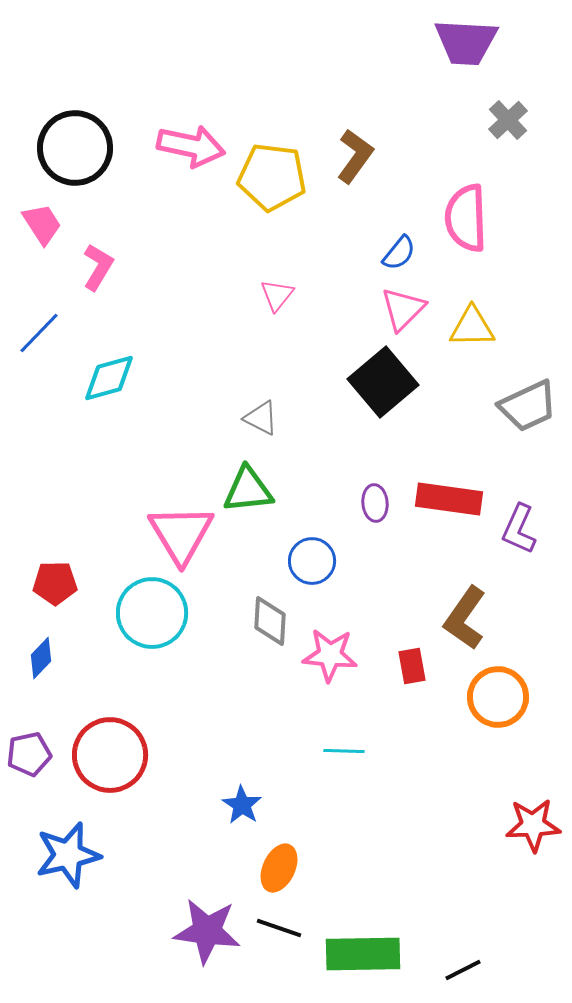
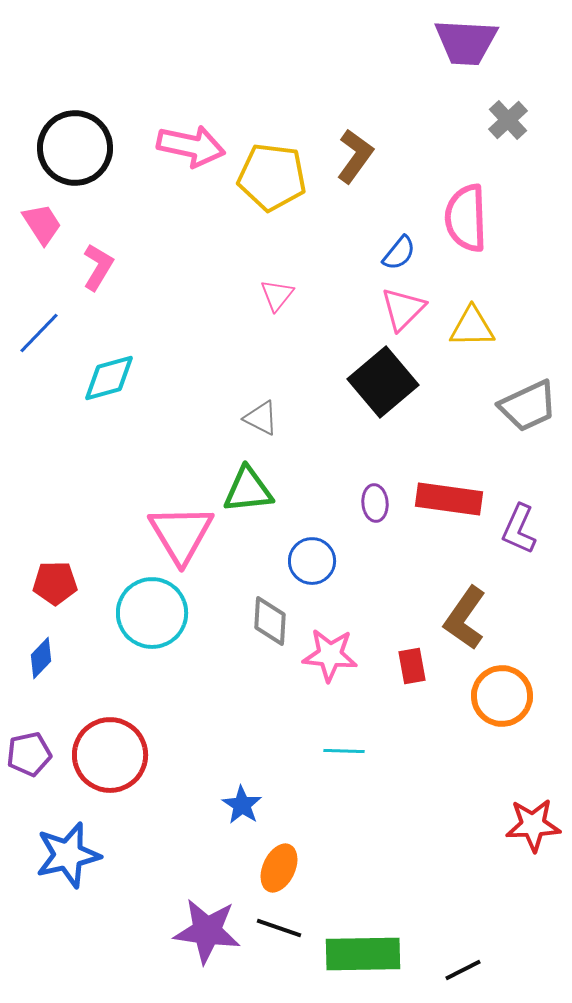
orange circle at (498, 697): moved 4 px right, 1 px up
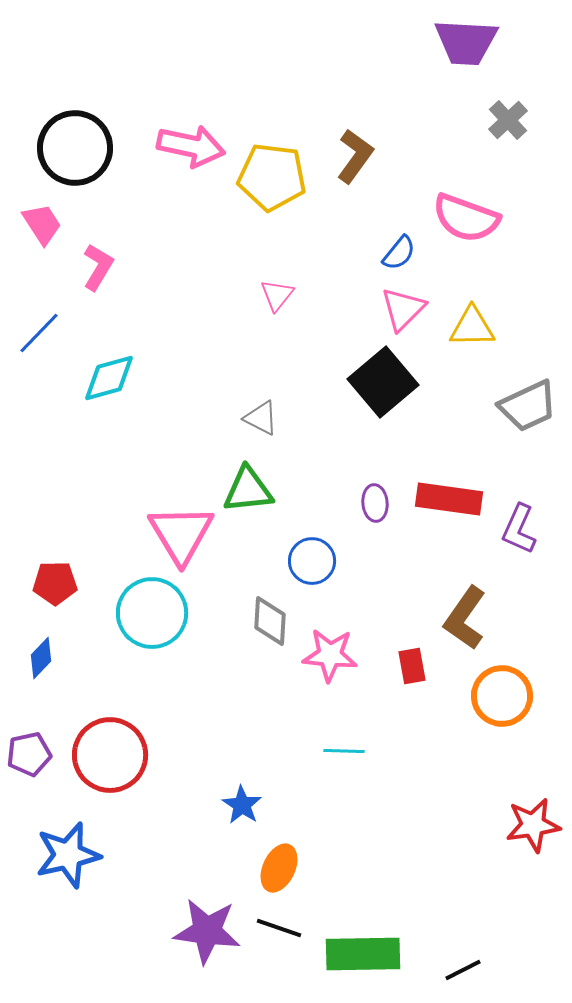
pink semicircle at (466, 218): rotated 68 degrees counterclockwise
red star at (533, 825): rotated 6 degrees counterclockwise
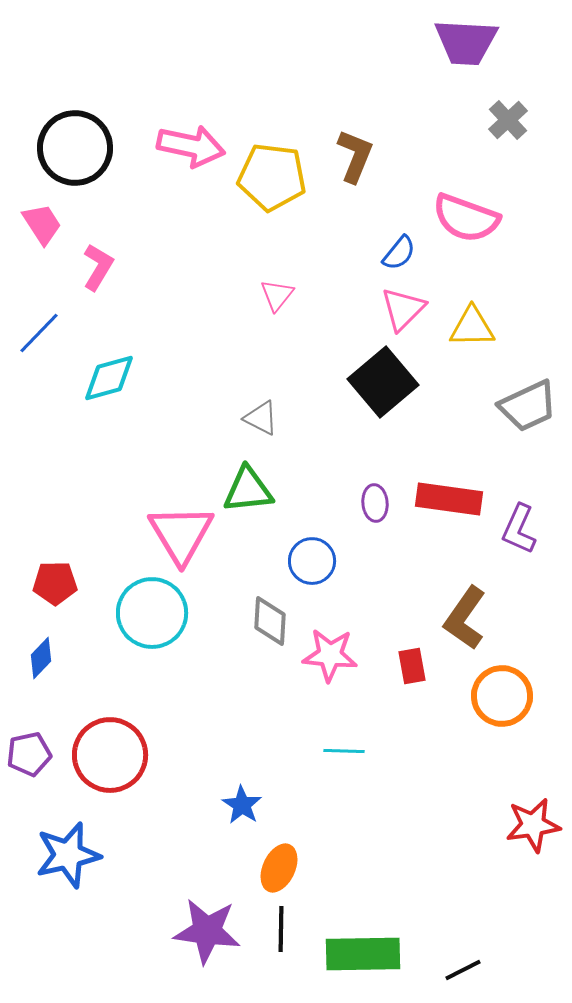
brown L-shape at (355, 156): rotated 14 degrees counterclockwise
black line at (279, 928): moved 2 px right, 1 px down; rotated 72 degrees clockwise
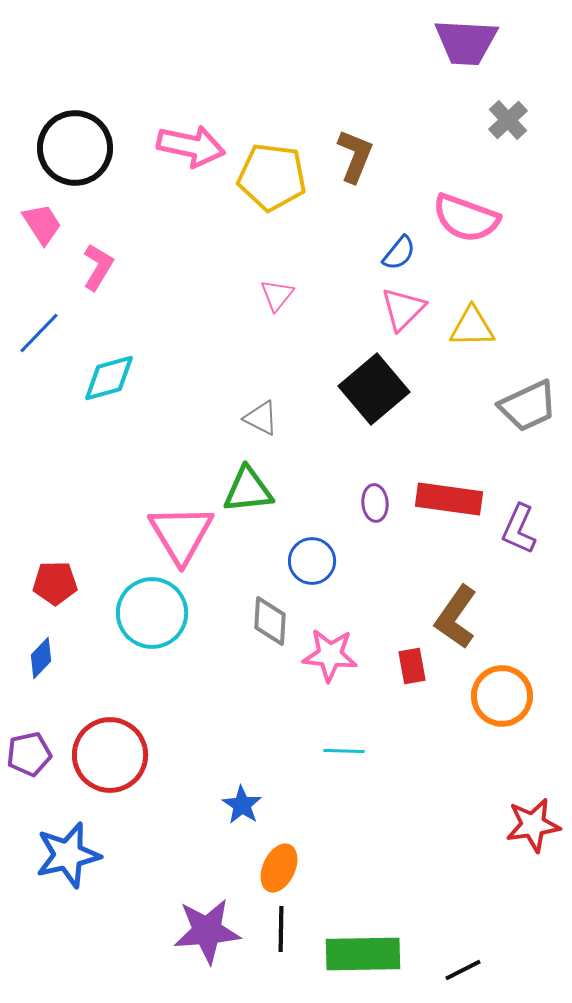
black square at (383, 382): moved 9 px left, 7 px down
brown L-shape at (465, 618): moved 9 px left, 1 px up
purple star at (207, 931): rotated 12 degrees counterclockwise
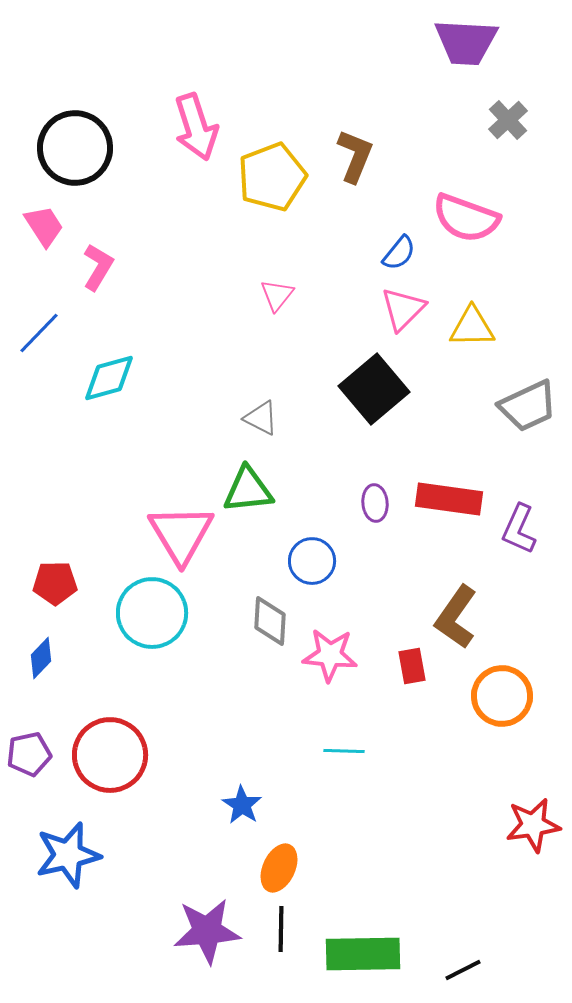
pink arrow at (191, 146): moved 5 px right, 19 px up; rotated 60 degrees clockwise
yellow pentagon at (272, 177): rotated 28 degrees counterclockwise
pink trapezoid at (42, 224): moved 2 px right, 2 px down
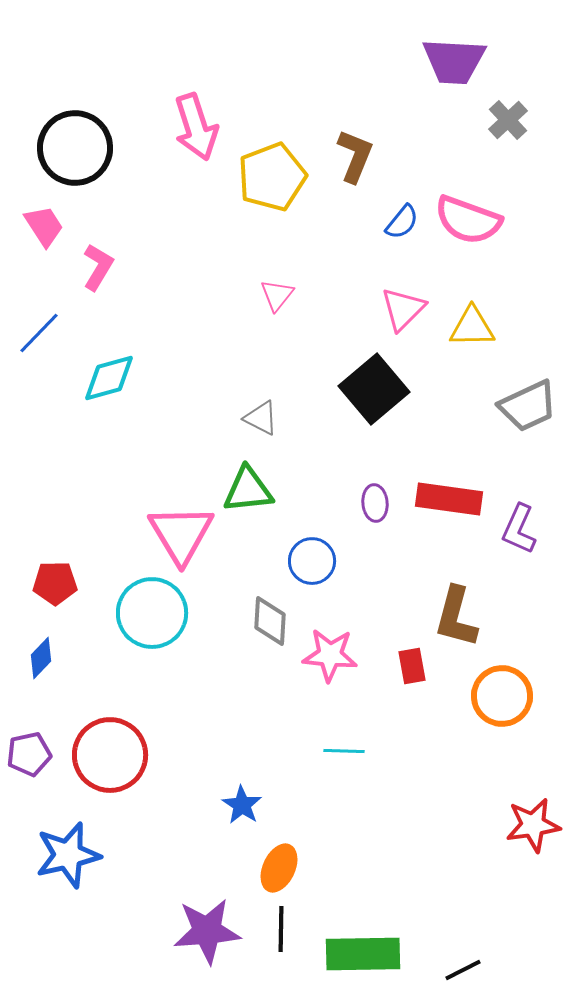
purple trapezoid at (466, 42): moved 12 px left, 19 px down
pink semicircle at (466, 218): moved 2 px right, 2 px down
blue semicircle at (399, 253): moved 3 px right, 31 px up
brown L-shape at (456, 617): rotated 20 degrees counterclockwise
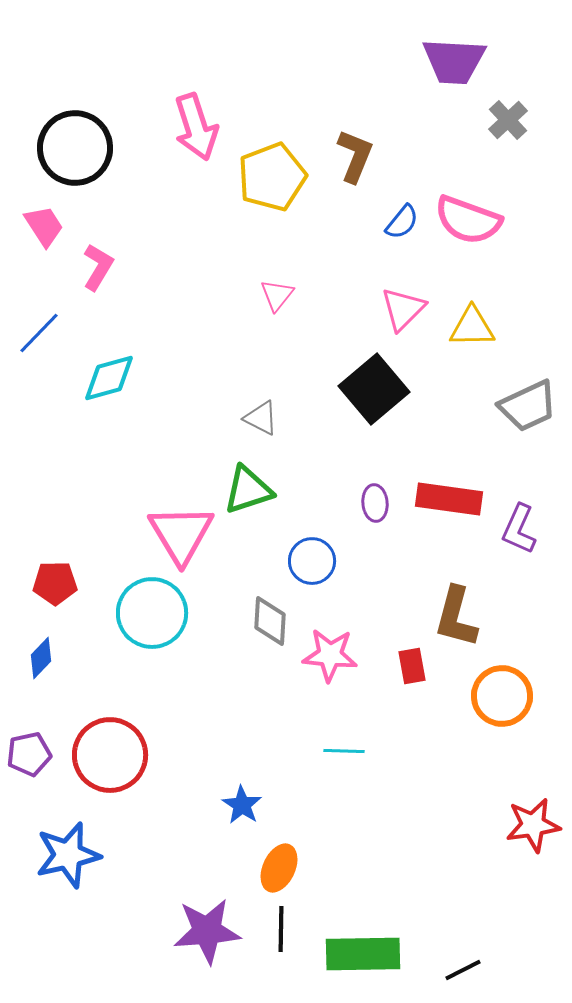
green triangle at (248, 490): rotated 12 degrees counterclockwise
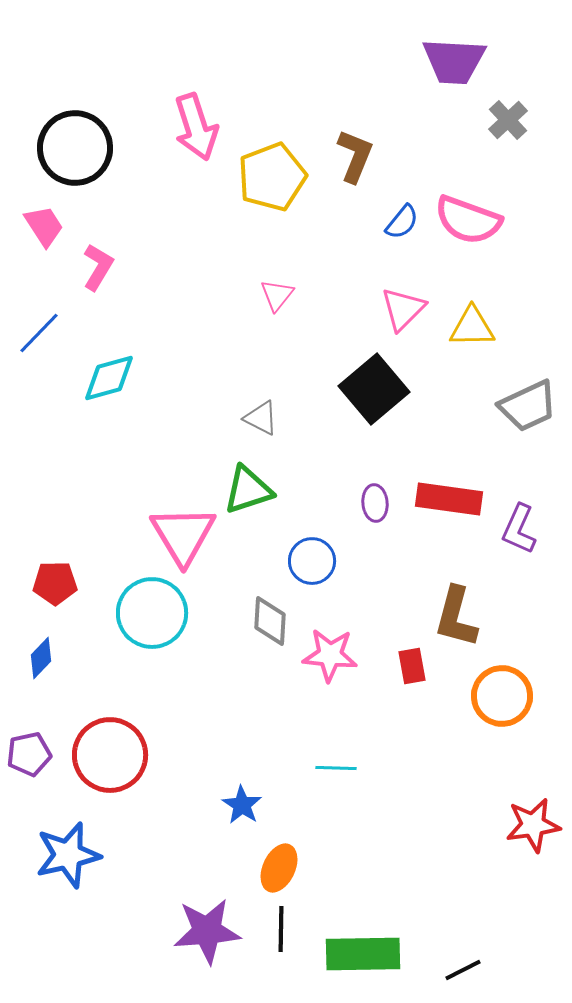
pink triangle at (181, 534): moved 2 px right, 1 px down
cyan line at (344, 751): moved 8 px left, 17 px down
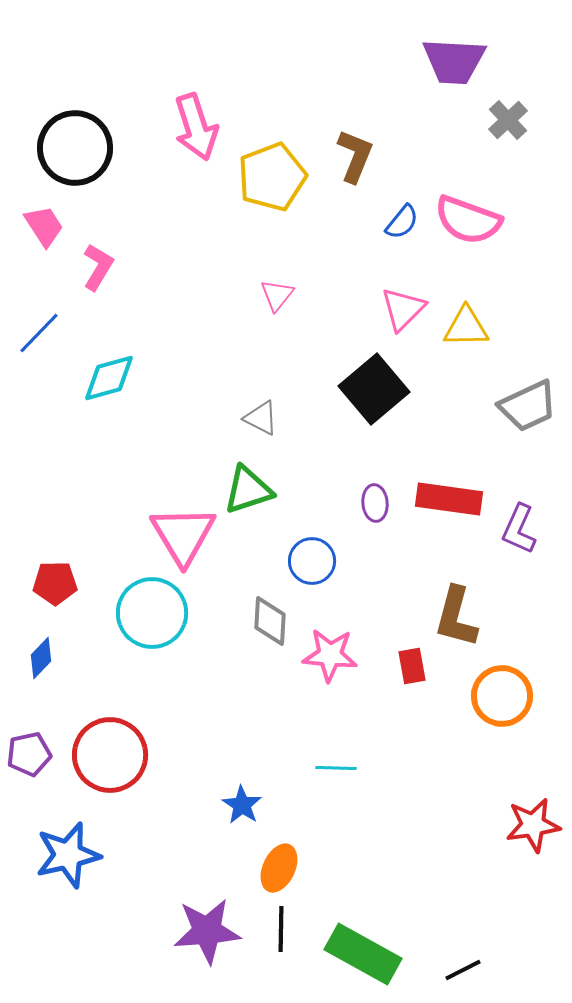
yellow triangle at (472, 327): moved 6 px left
green rectangle at (363, 954): rotated 30 degrees clockwise
